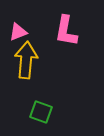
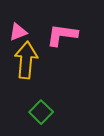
pink L-shape: moved 4 px left, 4 px down; rotated 88 degrees clockwise
green square: rotated 25 degrees clockwise
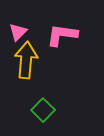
pink triangle: rotated 24 degrees counterclockwise
green square: moved 2 px right, 2 px up
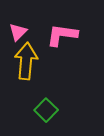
yellow arrow: moved 1 px down
green square: moved 3 px right
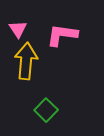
pink triangle: moved 3 px up; rotated 18 degrees counterclockwise
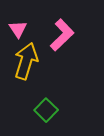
pink L-shape: rotated 128 degrees clockwise
yellow arrow: rotated 12 degrees clockwise
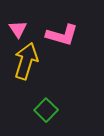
pink L-shape: rotated 60 degrees clockwise
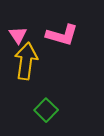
pink triangle: moved 6 px down
yellow arrow: rotated 9 degrees counterclockwise
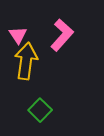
pink L-shape: rotated 64 degrees counterclockwise
green square: moved 6 px left
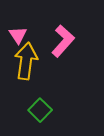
pink L-shape: moved 1 px right, 6 px down
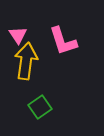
pink L-shape: rotated 120 degrees clockwise
green square: moved 3 px up; rotated 10 degrees clockwise
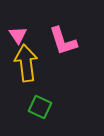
yellow arrow: moved 2 px down; rotated 15 degrees counterclockwise
green square: rotated 30 degrees counterclockwise
